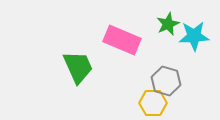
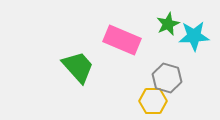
green trapezoid: rotated 18 degrees counterclockwise
gray hexagon: moved 1 px right, 3 px up
yellow hexagon: moved 2 px up
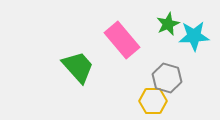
pink rectangle: rotated 27 degrees clockwise
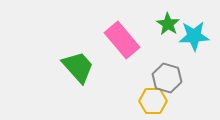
green star: rotated 15 degrees counterclockwise
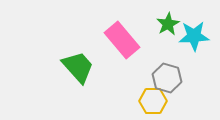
green star: rotated 10 degrees clockwise
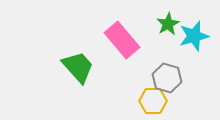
cyan star: rotated 12 degrees counterclockwise
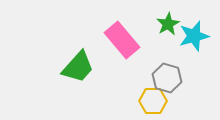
green trapezoid: rotated 84 degrees clockwise
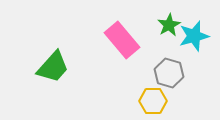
green star: moved 1 px right, 1 px down
green trapezoid: moved 25 px left
gray hexagon: moved 2 px right, 5 px up
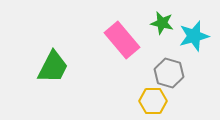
green star: moved 7 px left, 2 px up; rotated 30 degrees counterclockwise
green trapezoid: rotated 15 degrees counterclockwise
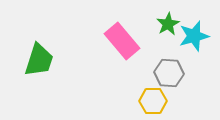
green star: moved 6 px right, 1 px down; rotated 30 degrees clockwise
pink rectangle: moved 1 px down
green trapezoid: moved 14 px left, 7 px up; rotated 9 degrees counterclockwise
gray hexagon: rotated 12 degrees counterclockwise
